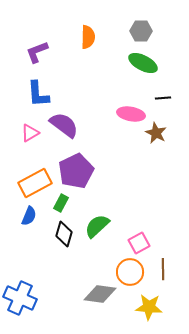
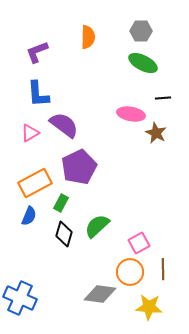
purple pentagon: moved 3 px right, 4 px up
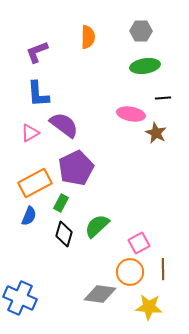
green ellipse: moved 2 px right, 3 px down; rotated 36 degrees counterclockwise
purple pentagon: moved 3 px left, 1 px down
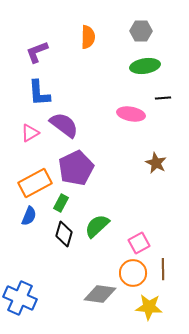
blue L-shape: moved 1 px right, 1 px up
brown star: moved 30 px down
orange circle: moved 3 px right, 1 px down
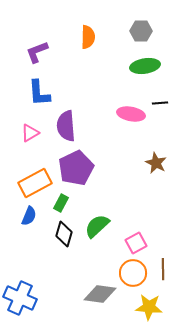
black line: moved 3 px left, 5 px down
purple semicircle: moved 2 px right, 1 px down; rotated 132 degrees counterclockwise
pink square: moved 3 px left
